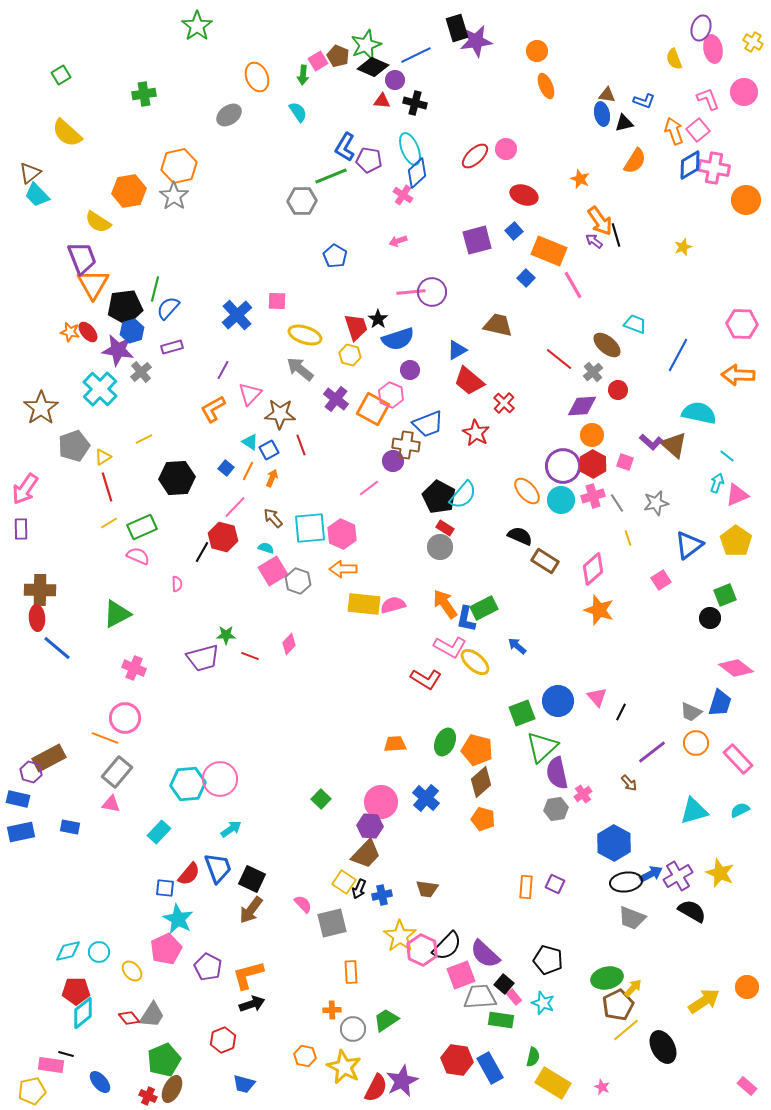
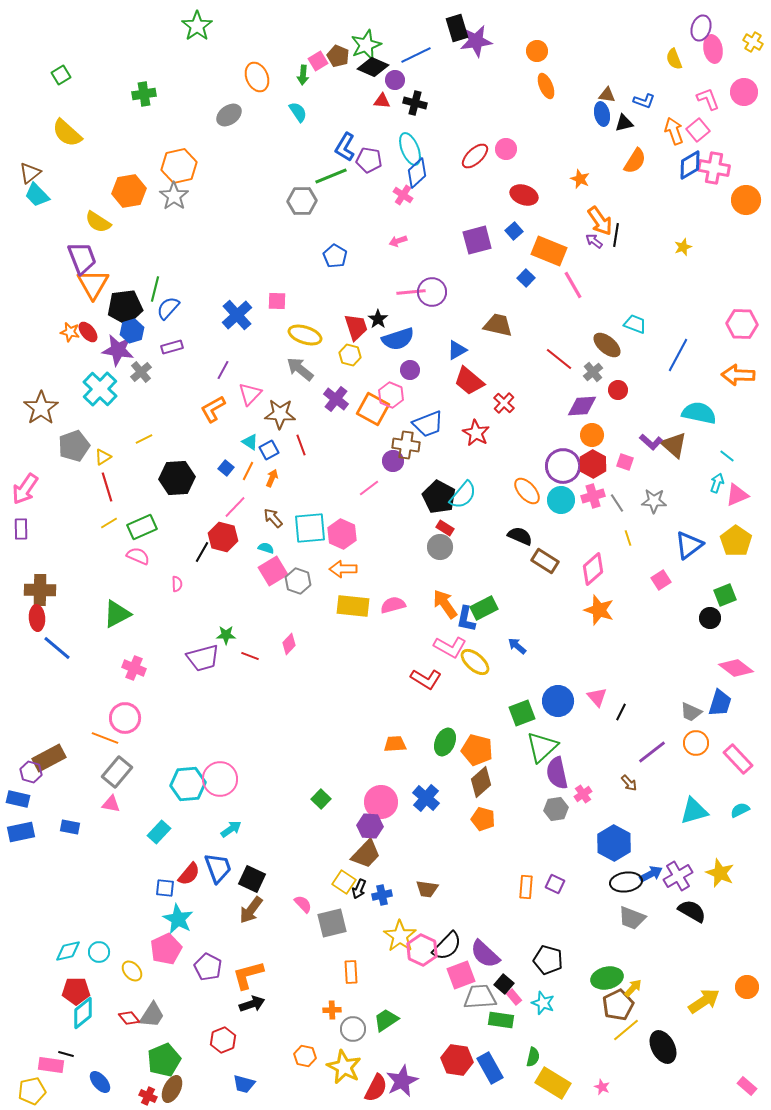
black line at (616, 235): rotated 25 degrees clockwise
gray star at (656, 503): moved 2 px left, 2 px up; rotated 15 degrees clockwise
yellow rectangle at (364, 604): moved 11 px left, 2 px down
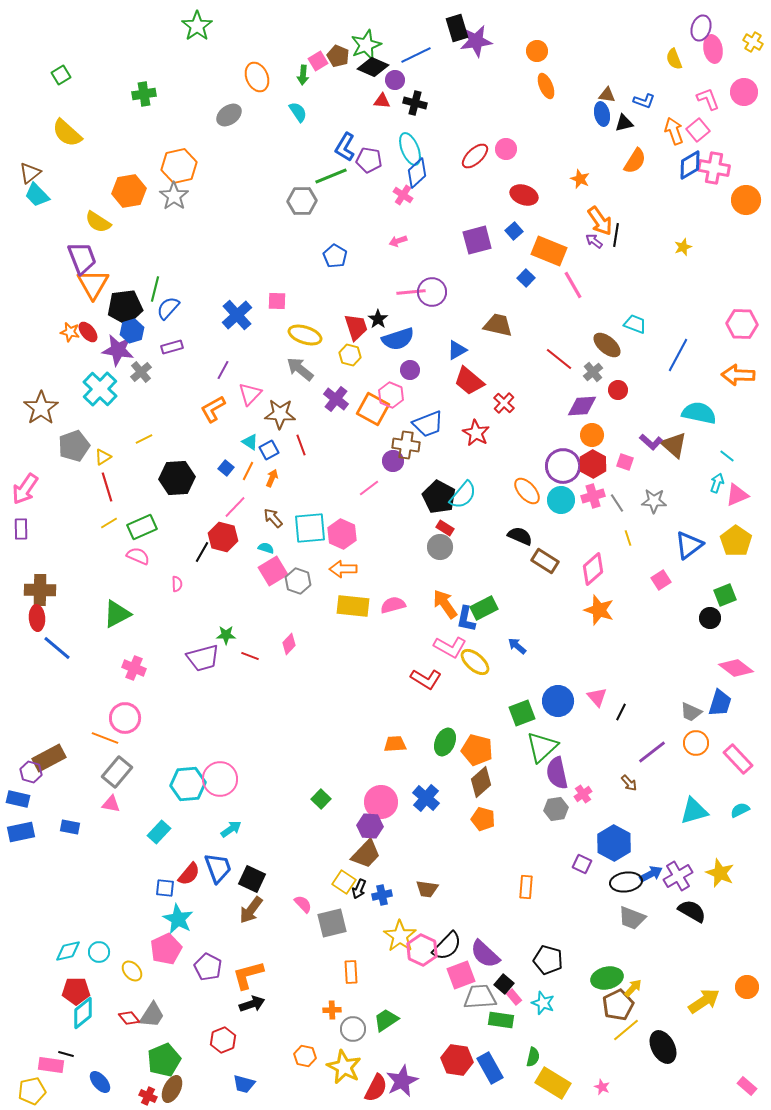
purple square at (555, 884): moved 27 px right, 20 px up
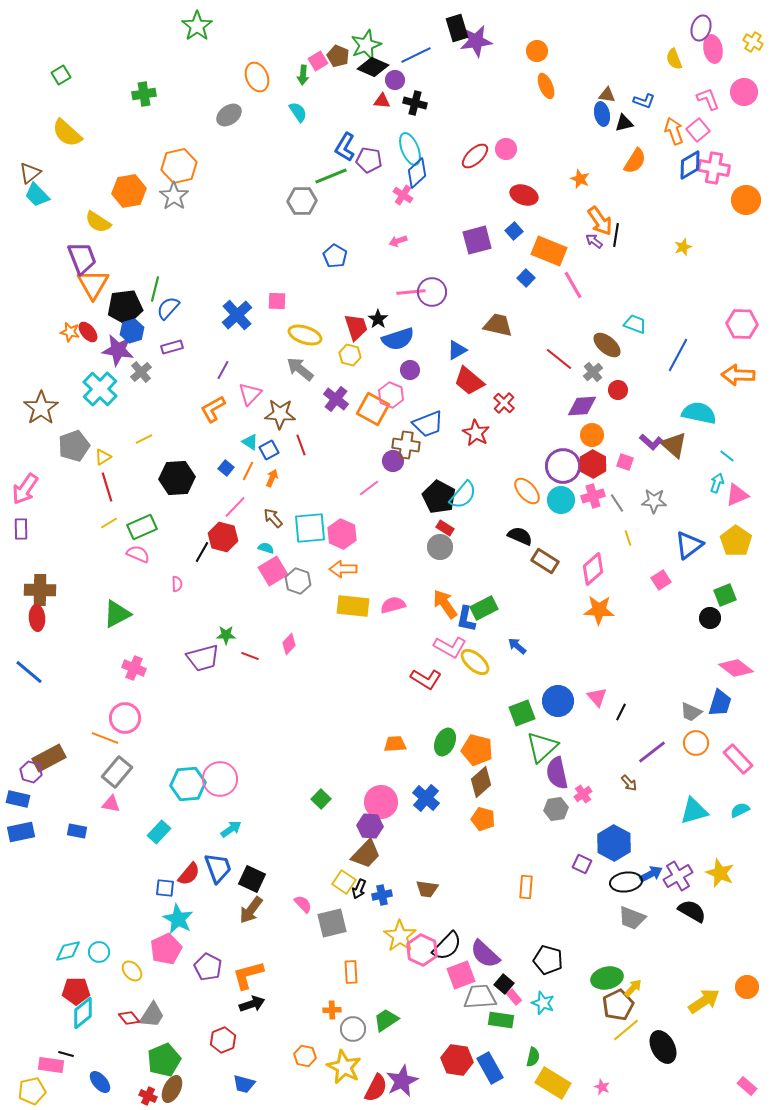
pink semicircle at (138, 556): moved 2 px up
orange star at (599, 610): rotated 16 degrees counterclockwise
blue line at (57, 648): moved 28 px left, 24 px down
blue rectangle at (70, 827): moved 7 px right, 4 px down
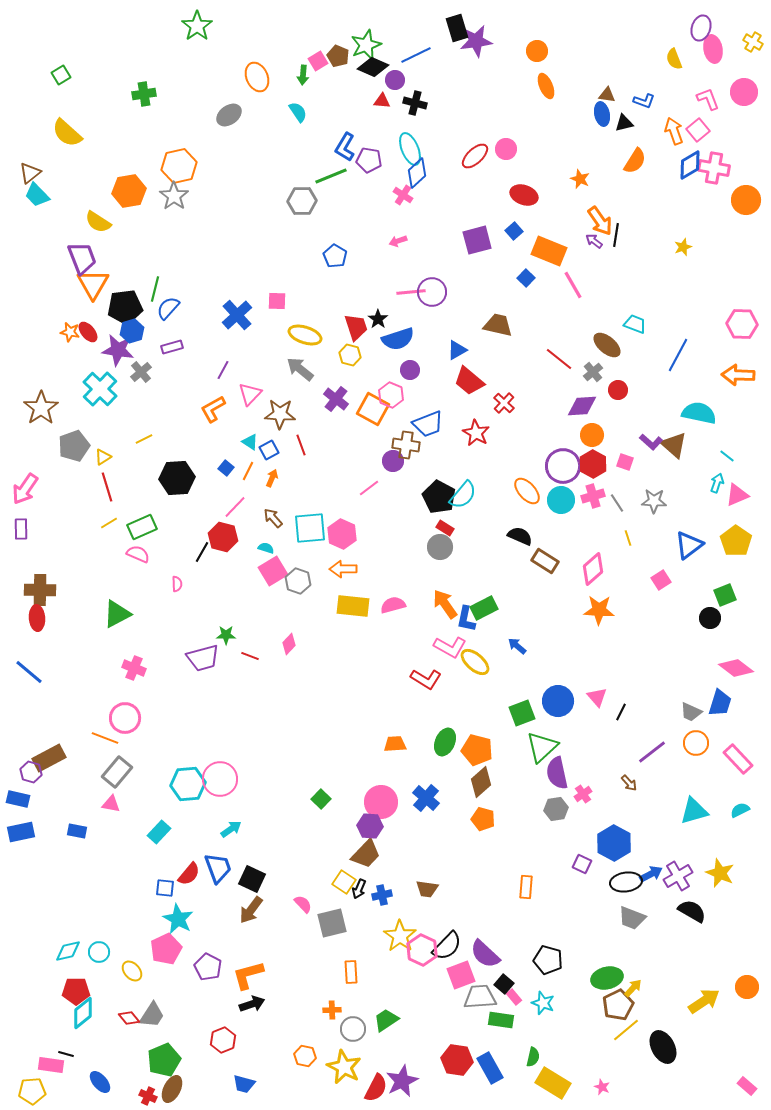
yellow pentagon at (32, 1091): rotated 8 degrees clockwise
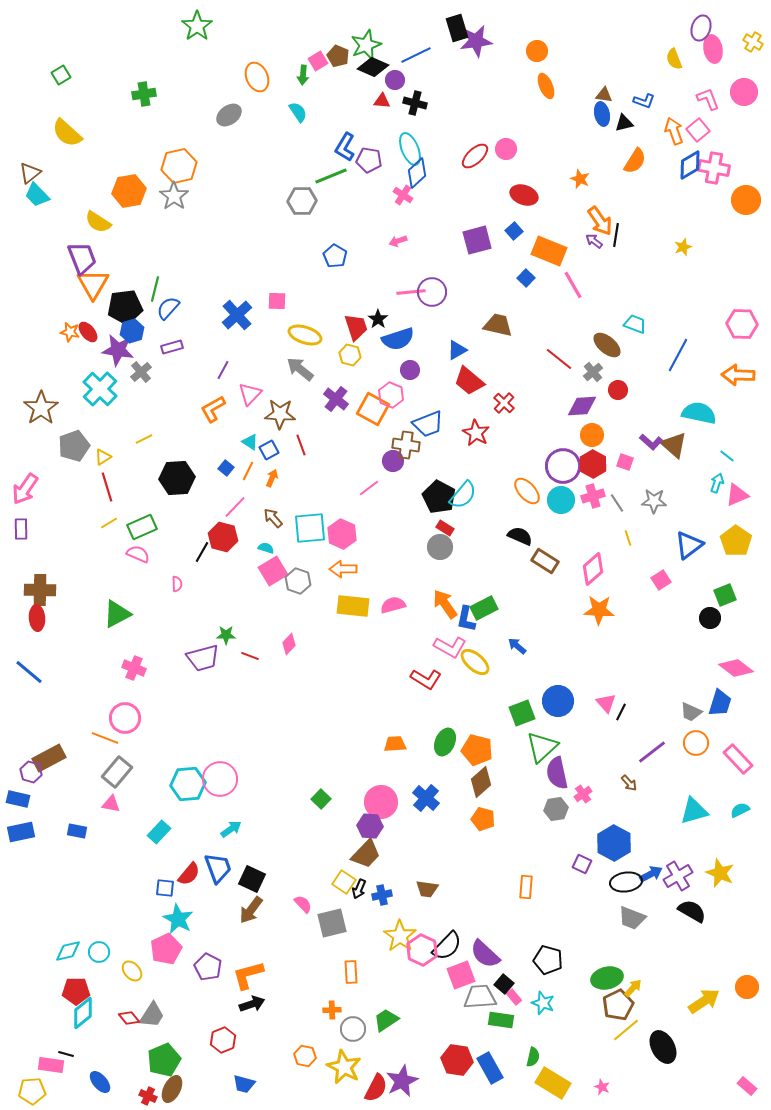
brown triangle at (607, 95): moved 3 px left
pink triangle at (597, 697): moved 9 px right, 6 px down
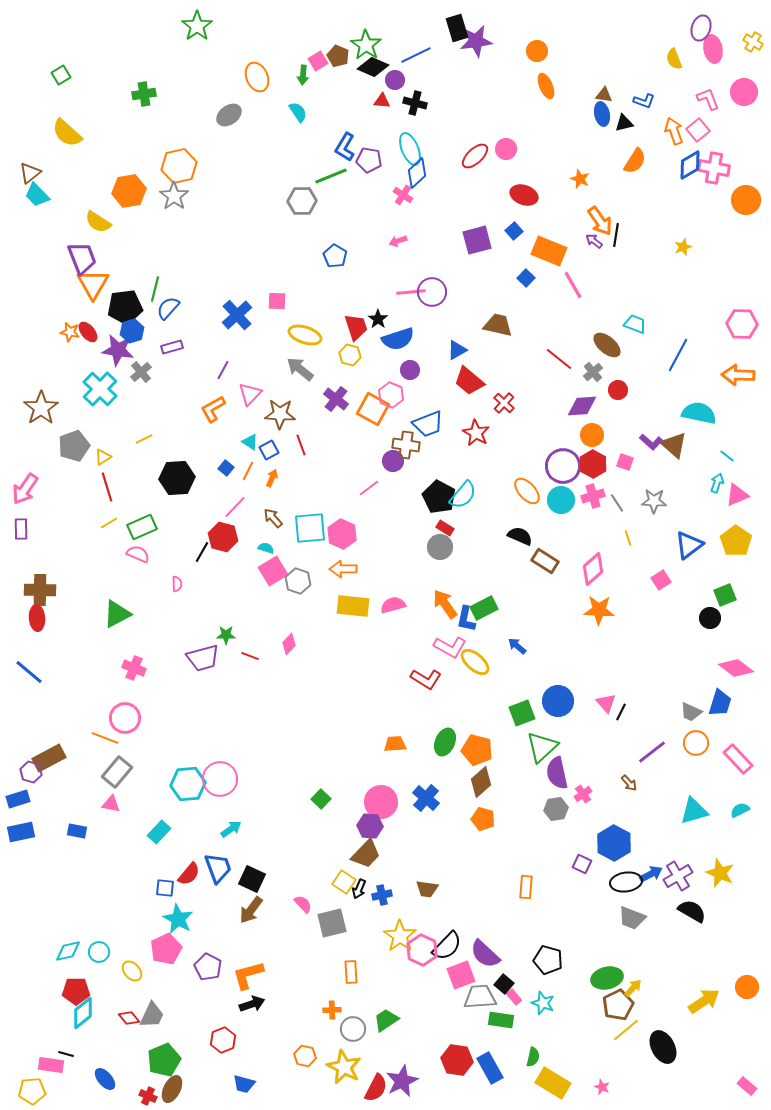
green star at (366, 45): rotated 16 degrees counterclockwise
blue rectangle at (18, 799): rotated 30 degrees counterclockwise
gray trapezoid at (152, 1015): rotated 8 degrees counterclockwise
blue ellipse at (100, 1082): moved 5 px right, 3 px up
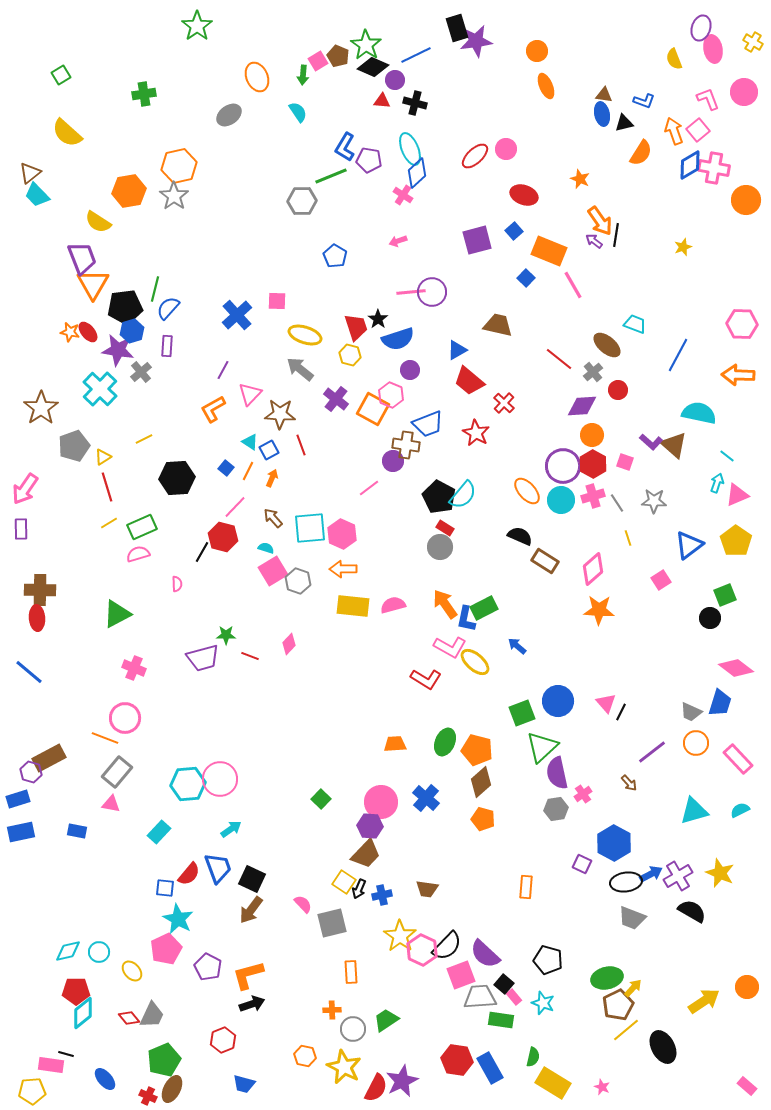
orange semicircle at (635, 161): moved 6 px right, 8 px up
purple rectangle at (172, 347): moved 5 px left, 1 px up; rotated 70 degrees counterclockwise
pink semicircle at (138, 554): rotated 40 degrees counterclockwise
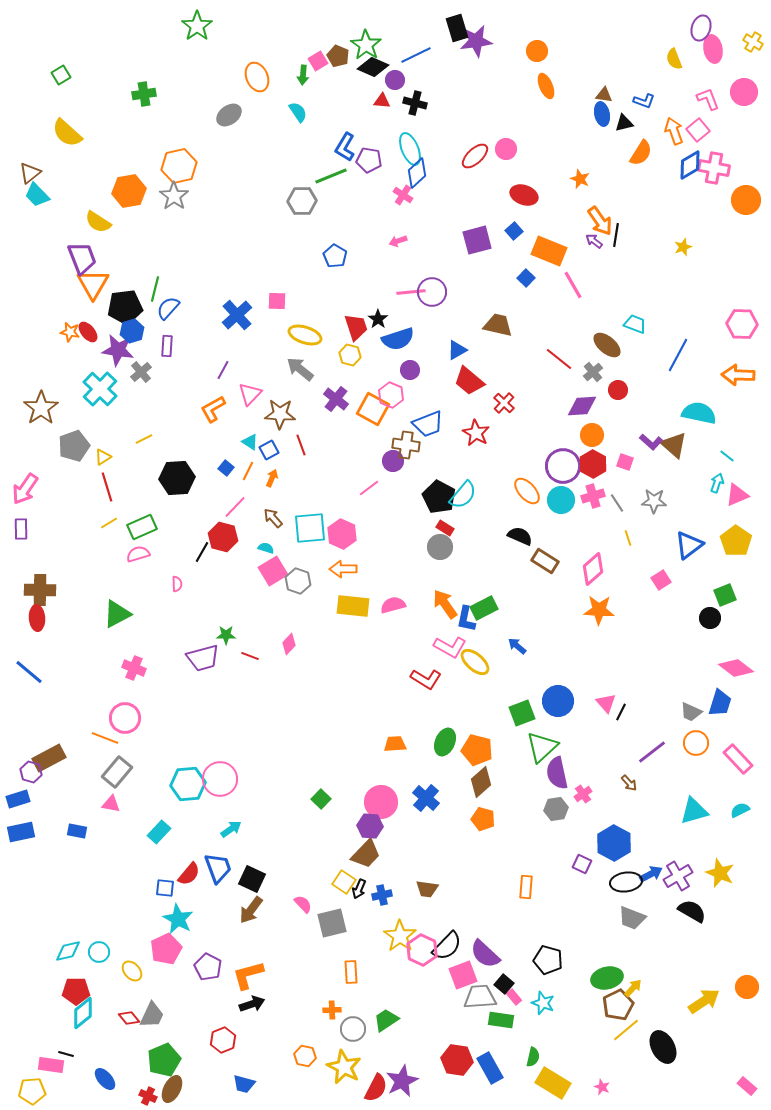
pink square at (461, 975): moved 2 px right
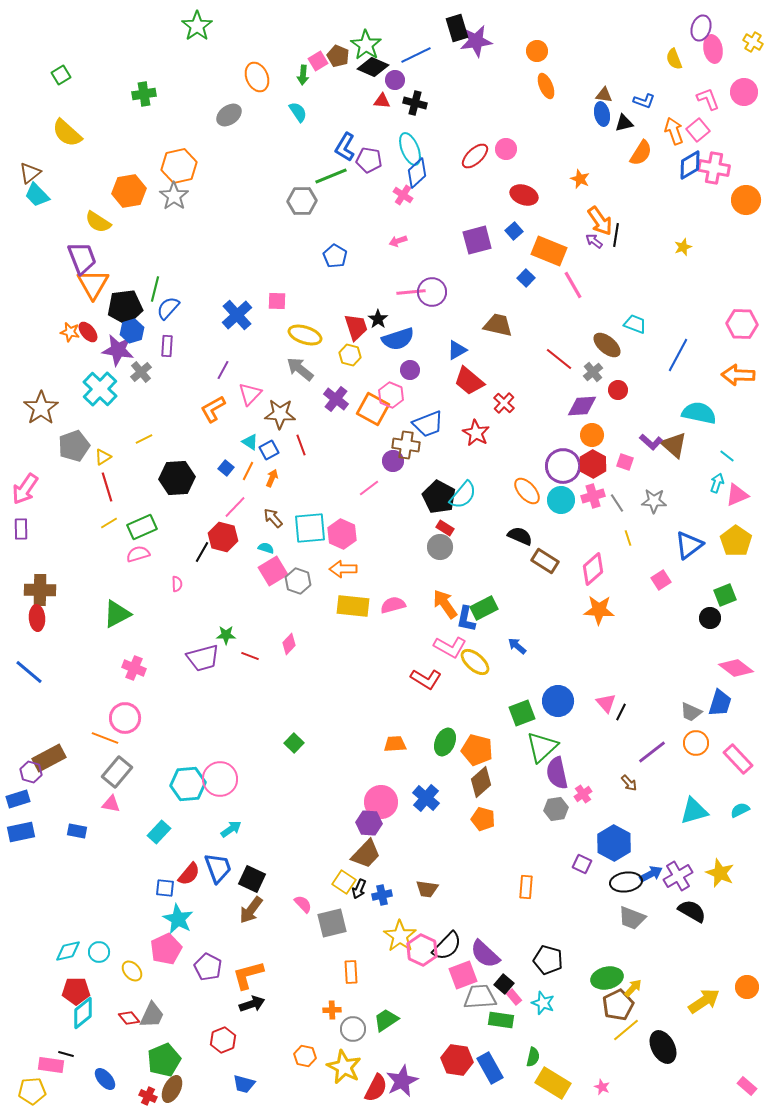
green square at (321, 799): moved 27 px left, 56 px up
purple hexagon at (370, 826): moved 1 px left, 3 px up
